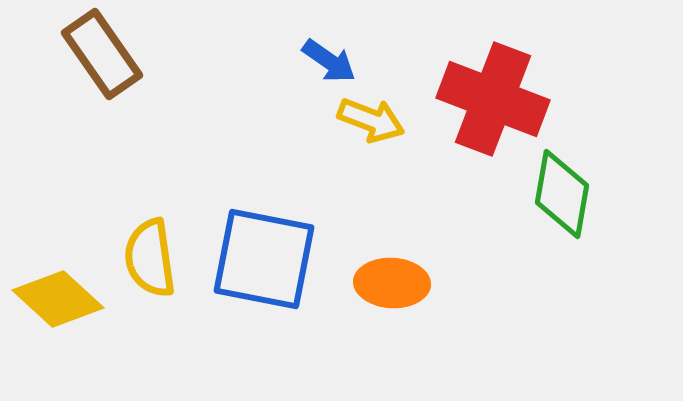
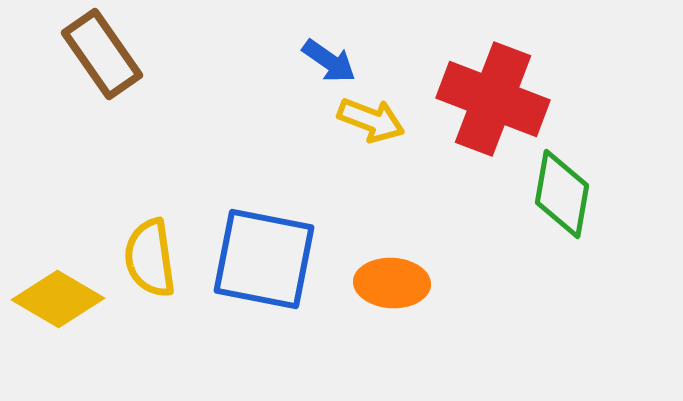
yellow diamond: rotated 12 degrees counterclockwise
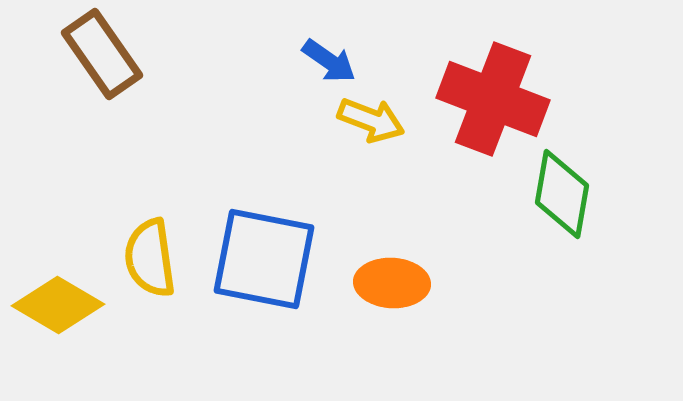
yellow diamond: moved 6 px down
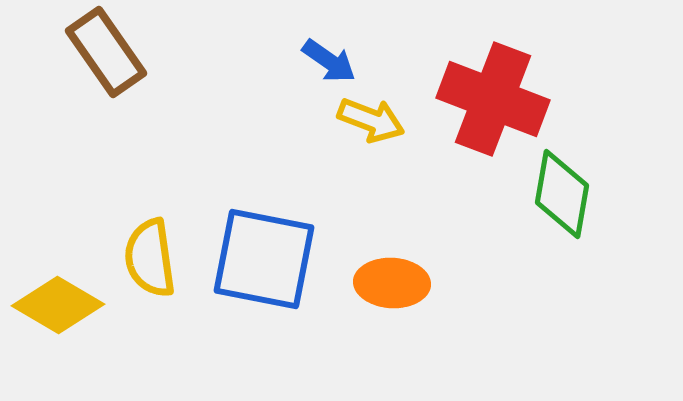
brown rectangle: moved 4 px right, 2 px up
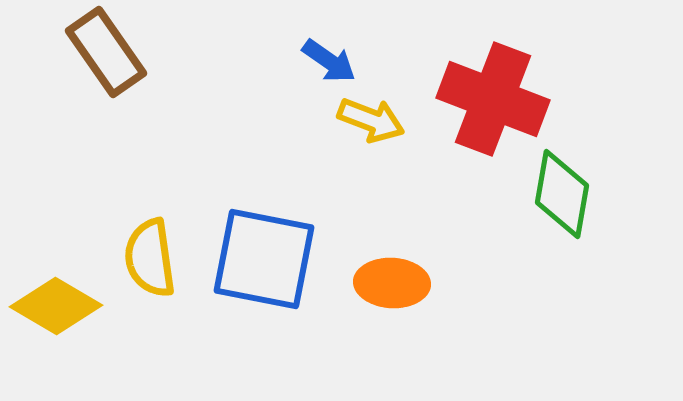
yellow diamond: moved 2 px left, 1 px down
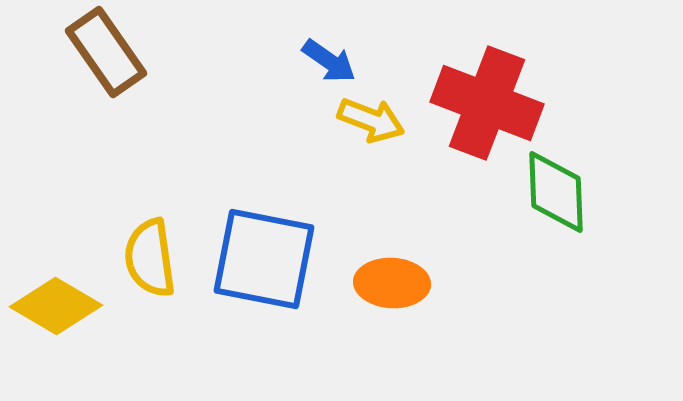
red cross: moved 6 px left, 4 px down
green diamond: moved 6 px left, 2 px up; rotated 12 degrees counterclockwise
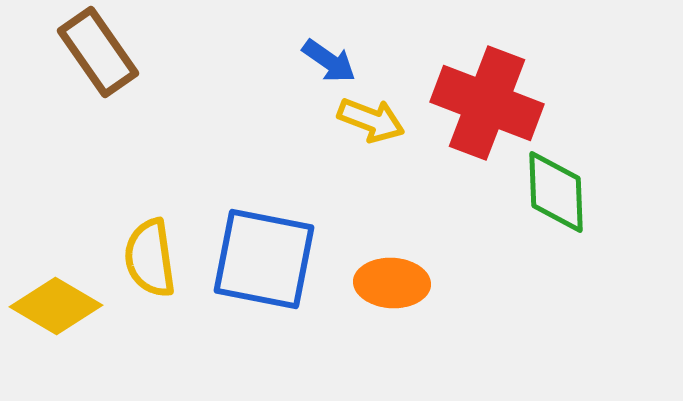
brown rectangle: moved 8 px left
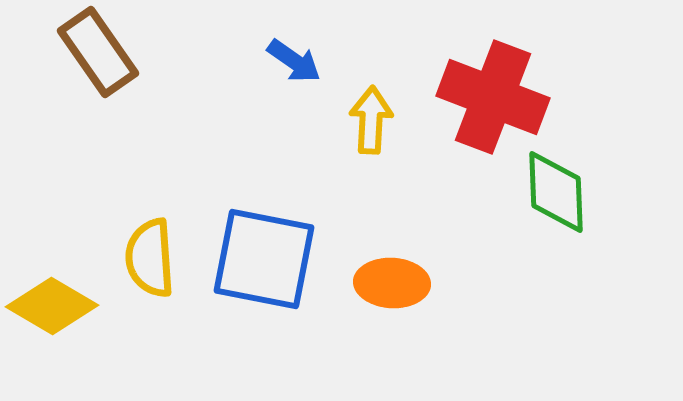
blue arrow: moved 35 px left
red cross: moved 6 px right, 6 px up
yellow arrow: rotated 108 degrees counterclockwise
yellow semicircle: rotated 4 degrees clockwise
yellow diamond: moved 4 px left
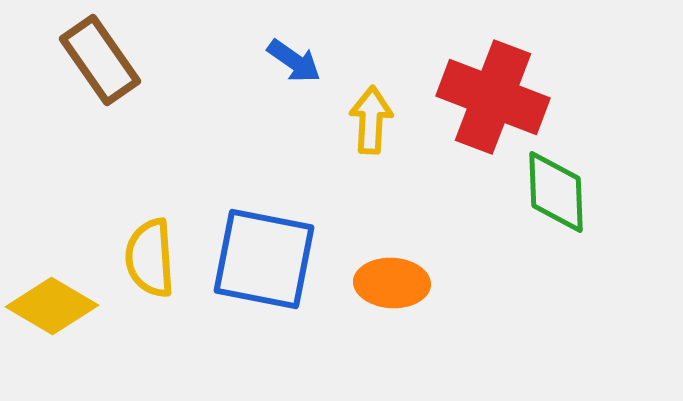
brown rectangle: moved 2 px right, 8 px down
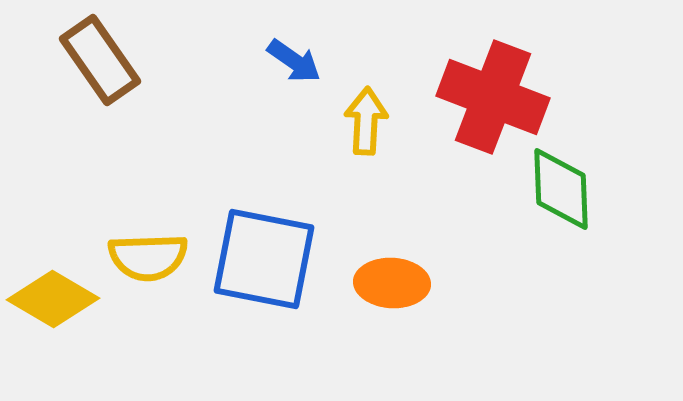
yellow arrow: moved 5 px left, 1 px down
green diamond: moved 5 px right, 3 px up
yellow semicircle: moved 2 px left, 1 px up; rotated 88 degrees counterclockwise
yellow diamond: moved 1 px right, 7 px up
